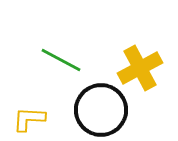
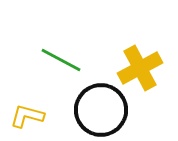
yellow L-shape: moved 2 px left, 3 px up; rotated 12 degrees clockwise
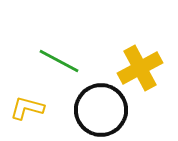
green line: moved 2 px left, 1 px down
yellow L-shape: moved 8 px up
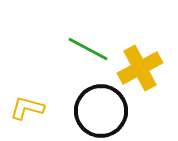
green line: moved 29 px right, 12 px up
black circle: moved 1 px down
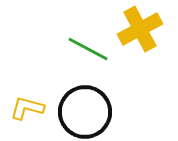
yellow cross: moved 39 px up
black circle: moved 16 px left, 1 px down
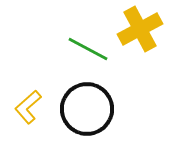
yellow L-shape: moved 1 px right, 1 px up; rotated 56 degrees counterclockwise
black circle: moved 2 px right, 3 px up
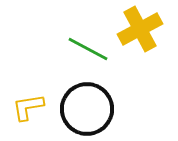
yellow L-shape: rotated 32 degrees clockwise
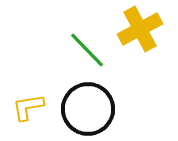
green line: moved 1 px left, 1 px down; rotated 18 degrees clockwise
black circle: moved 1 px right
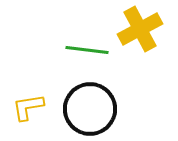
green line: rotated 39 degrees counterclockwise
black circle: moved 2 px right
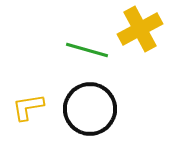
green line: rotated 9 degrees clockwise
